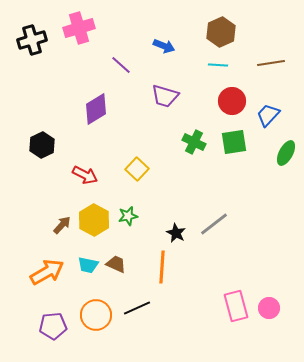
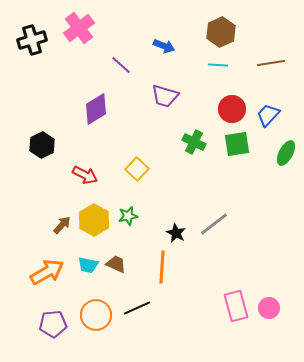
pink cross: rotated 20 degrees counterclockwise
red circle: moved 8 px down
green square: moved 3 px right, 2 px down
purple pentagon: moved 2 px up
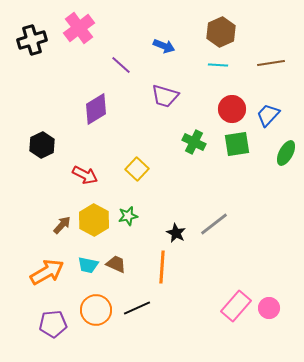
pink rectangle: rotated 56 degrees clockwise
orange circle: moved 5 px up
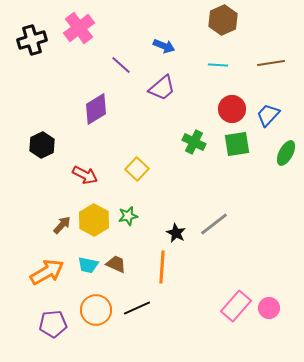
brown hexagon: moved 2 px right, 12 px up
purple trapezoid: moved 3 px left, 8 px up; rotated 56 degrees counterclockwise
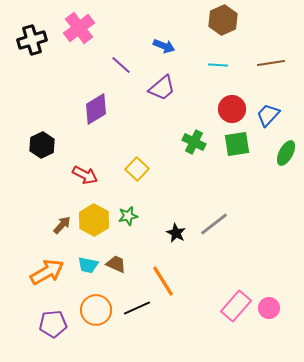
orange line: moved 1 px right, 14 px down; rotated 36 degrees counterclockwise
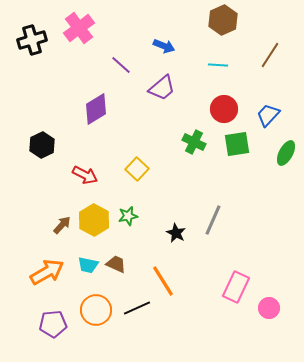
brown line: moved 1 px left, 8 px up; rotated 48 degrees counterclockwise
red circle: moved 8 px left
gray line: moved 1 px left, 4 px up; rotated 28 degrees counterclockwise
pink rectangle: moved 19 px up; rotated 16 degrees counterclockwise
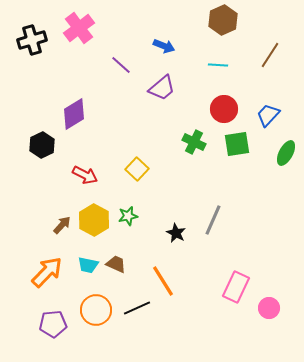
purple diamond: moved 22 px left, 5 px down
orange arrow: rotated 16 degrees counterclockwise
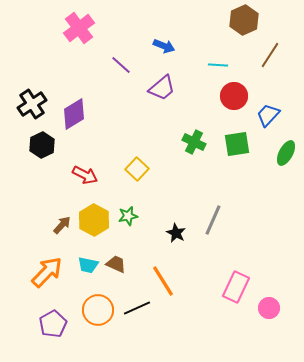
brown hexagon: moved 21 px right
black cross: moved 64 px down; rotated 16 degrees counterclockwise
red circle: moved 10 px right, 13 px up
orange circle: moved 2 px right
purple pentagon: rotated 24 degrees counterclockwise
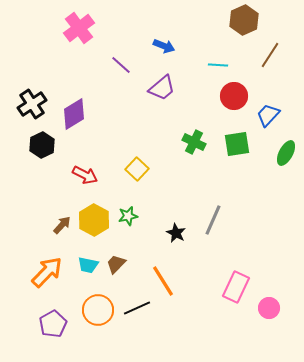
brown trapezoid: rotated 70 degrees counterclockwise
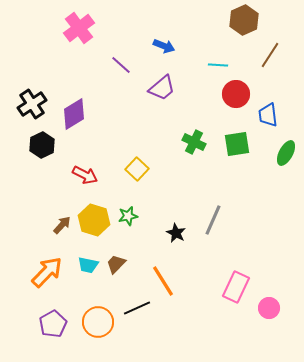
red circle: moved 2 px right, 2 px up
blue trapezoid: rotated 50 degrees counterclockwise
yellow hexagon: rotated 12 degrees counterclockwise
orange circle: moved 12 px down
